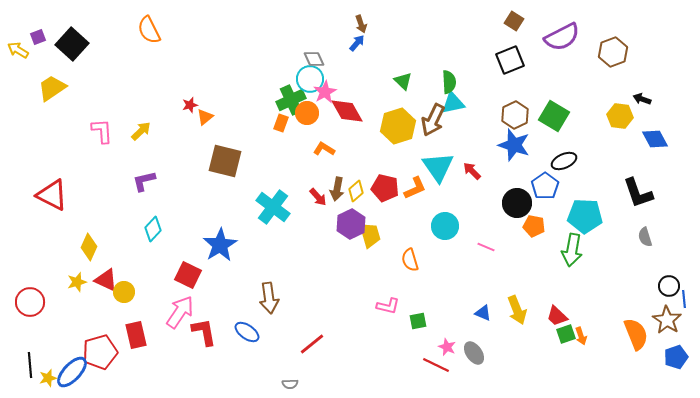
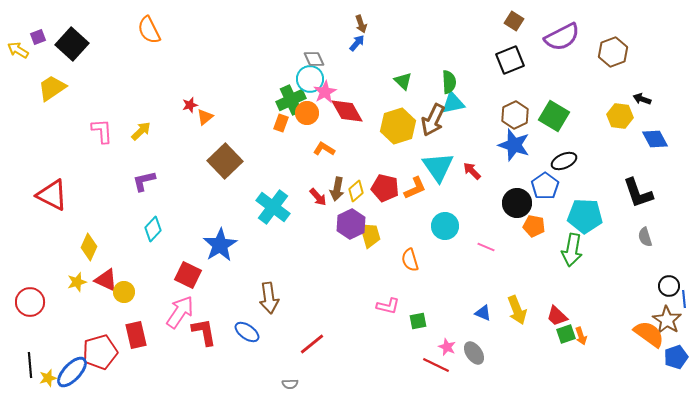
brown square at (225, 161): rotated 32 degrees clockwise
orange semicircle at (636, 334): moved 13 px right; rotated 32 degrees counterclockwise
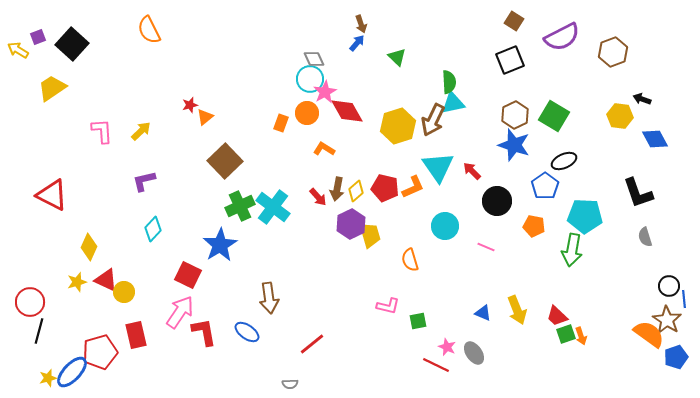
green triangle at (403, 81): moved 6 px left, 24 px up
green cross at (291, 100): moved 51 px left, 106 px down
orange L-shape at (415, 188): moved 2 px left, 1 px up
black circle at (517, 203): moved 20 px left, 2 px up
black line at (30, 365): moved 9 px right, 34 px up; rotated 20 degrees clockwise
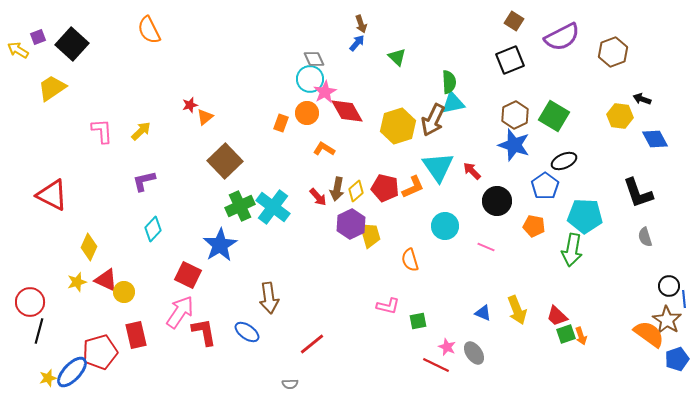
blue pentagon at (676, 357): moved 1 px right, 2 px down
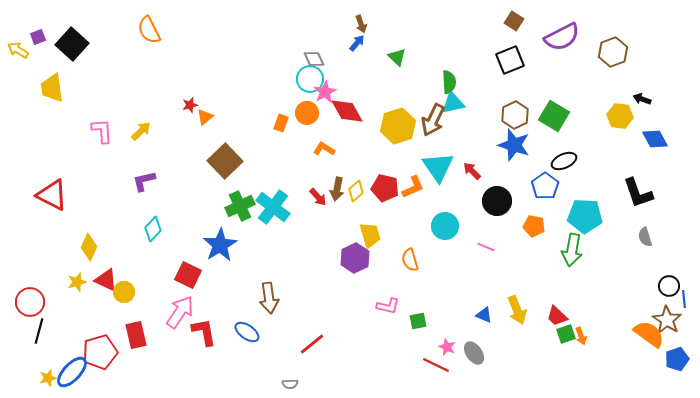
yellow trapezoid at (52, 88): rotated 64 degrees counterclockwise
purple hexagon at (351, 224): moved 4 px right, 34 px down
blue triangle at (483, 313): moved 1 px right, 2 px down
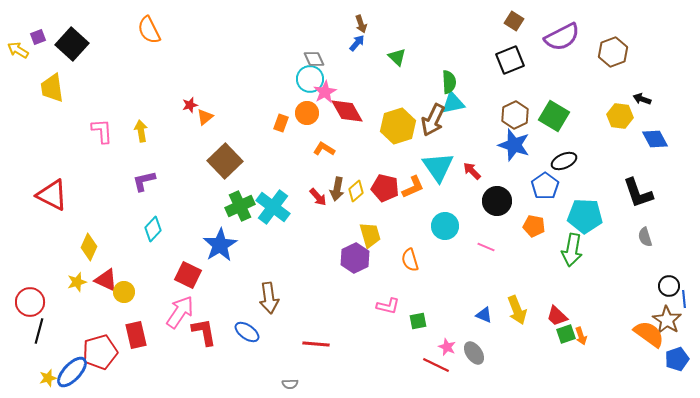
yellow arrow at (141, 131): rotated 55 degrees counterclockwise
red line at (312, 344): moved 4 px right; rotated 44 degrees clockwise
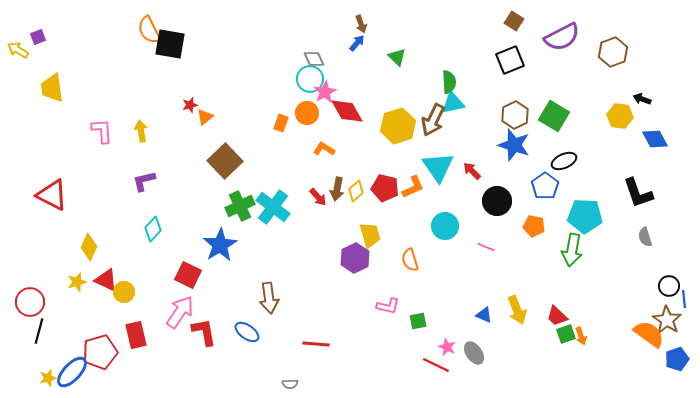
black square at (72, 44): moved 98 px right; rotated 32 degrees counterclockwise
